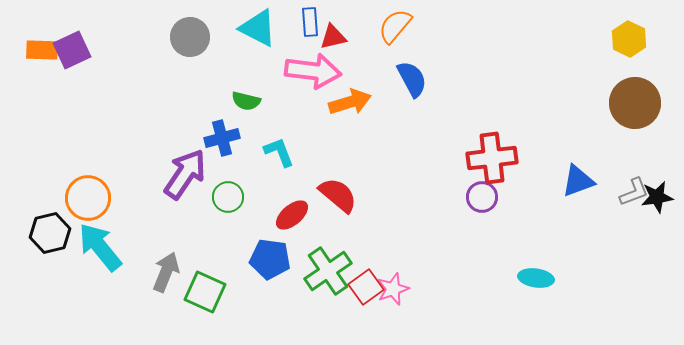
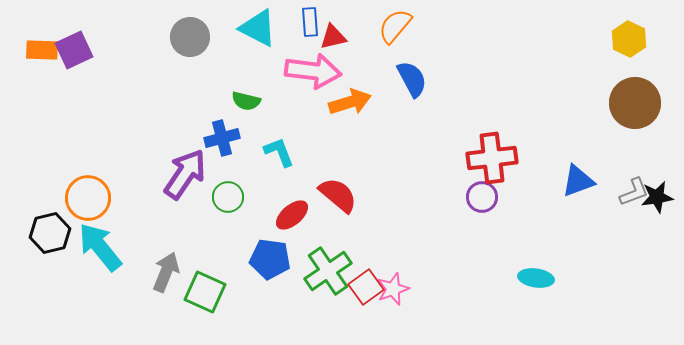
purple square: moved 2 px right
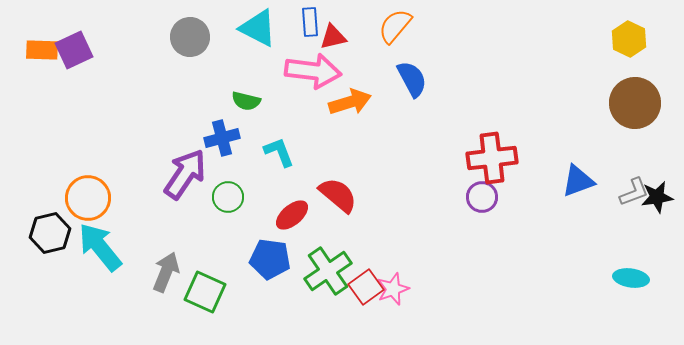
cyan ellipse: moved 95 px right
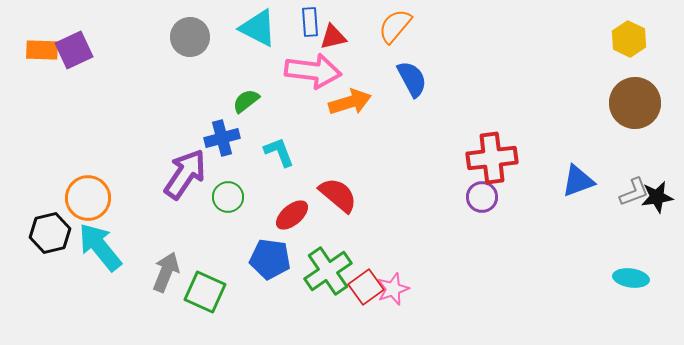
green semicircle: rotated 128 degrees clockwise
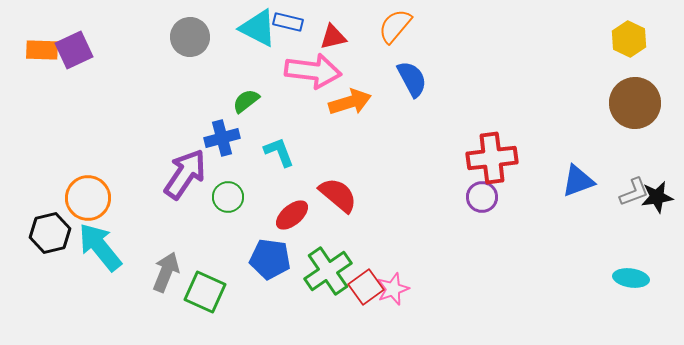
blue rectangle: moved 22 px left; rotated 72 degrees counterclockwise
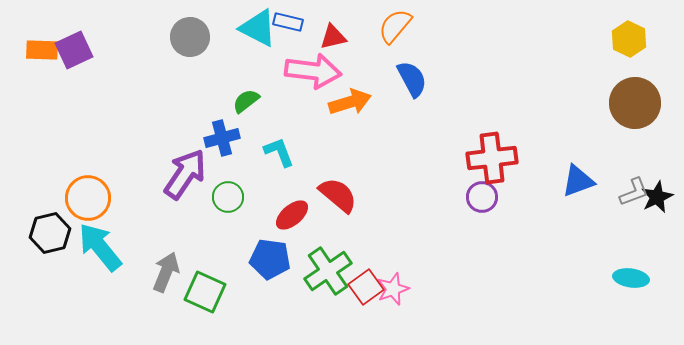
black star: rotated 16 degrees counterclockwise
